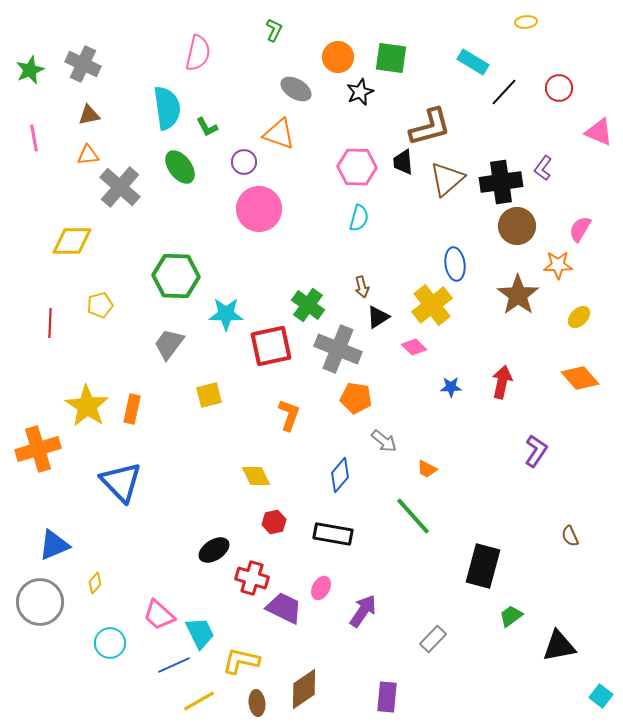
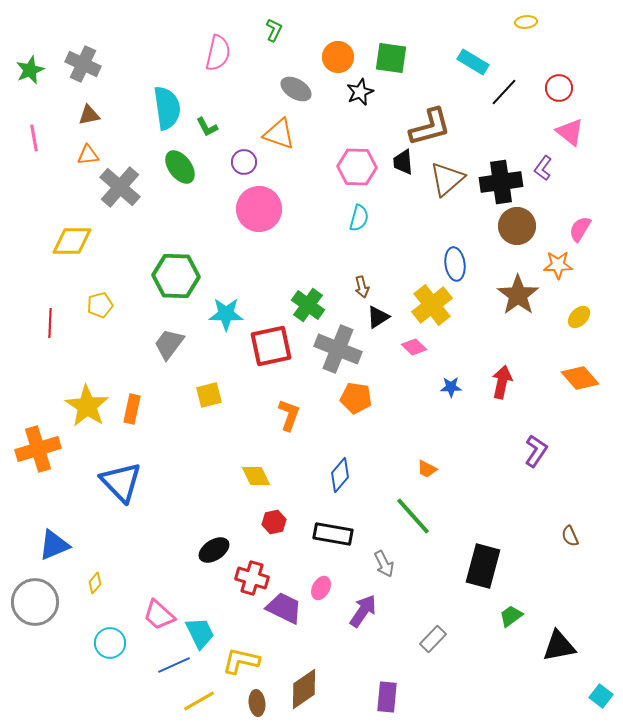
pink semicircle at (198, 53): moved 20 px right
pink triangle at (599, 132): moved 29 px left; rotated 16 degrees clockwise
gray arrow at (384, 441): moved 123 px down; rotated 24 degrees clockwise
gray circle at (40, 602): moved 5 px left
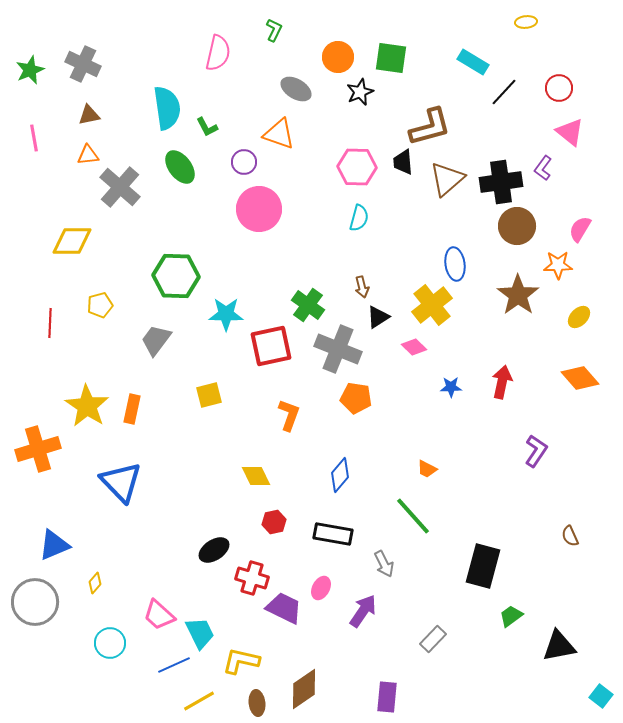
gray trapezoid at (169, 344): moved 13 px left, 4 px up
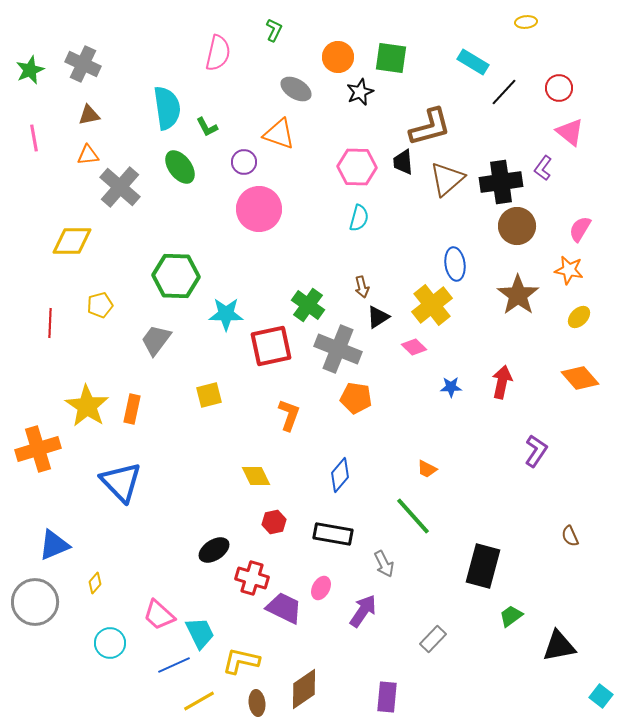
orange star at (558, 265): moved 11 px right, 5 px down; rotated 12 degrees clockwise
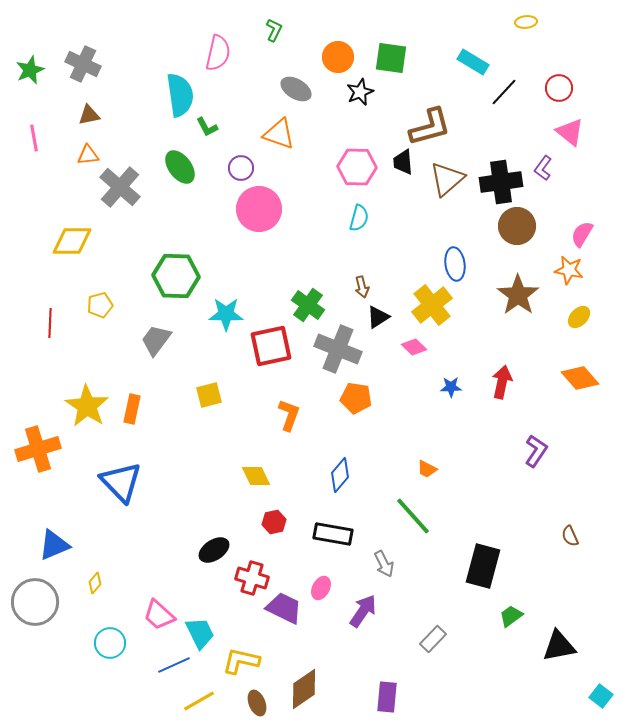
cyan semicircle at (167, 108): moved 13 px right, 13 px up
purple circle at (244, 162): moved 3 px left, 6 px down
pink semicircle at (580, 229): moved 2 px right, 5 px down
brown ellipse at (257, 703): rotated 15 degrees counterclockwise
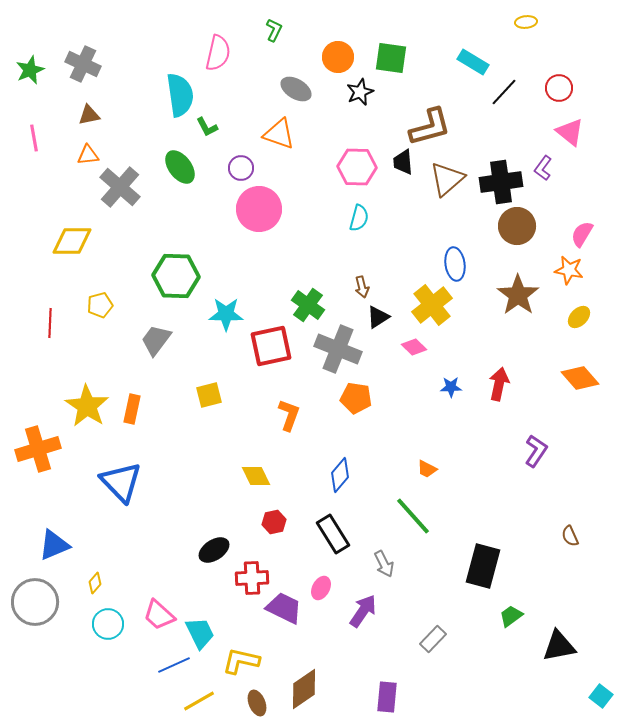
red arrow at (502, 382): moved 3 px left, 2 px down
black rectangle at (333, 534): rotated 48 degrees clockwise
red cross at (252, 578): rotated 20 degrees counterclockwise
cyan circle at (110, 643): moved 2 px left, 19 px up
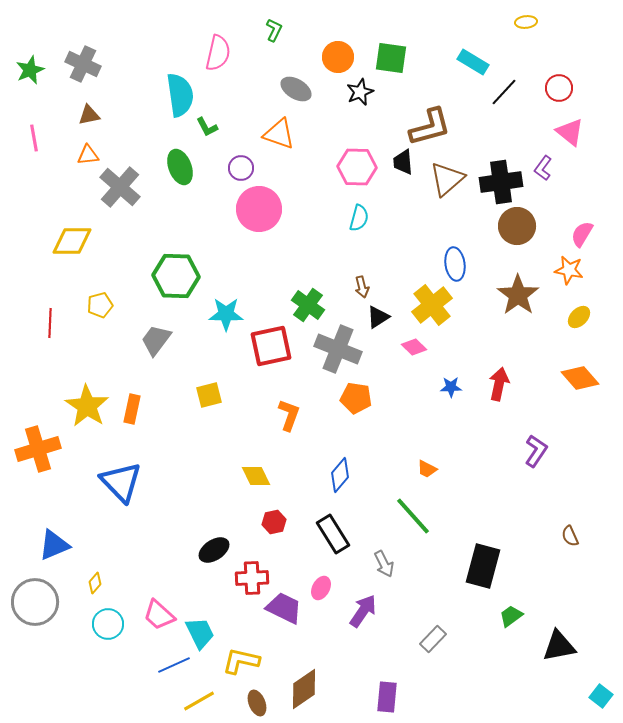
green ellipse at (180, 167): rotated 16 degrees clockwise
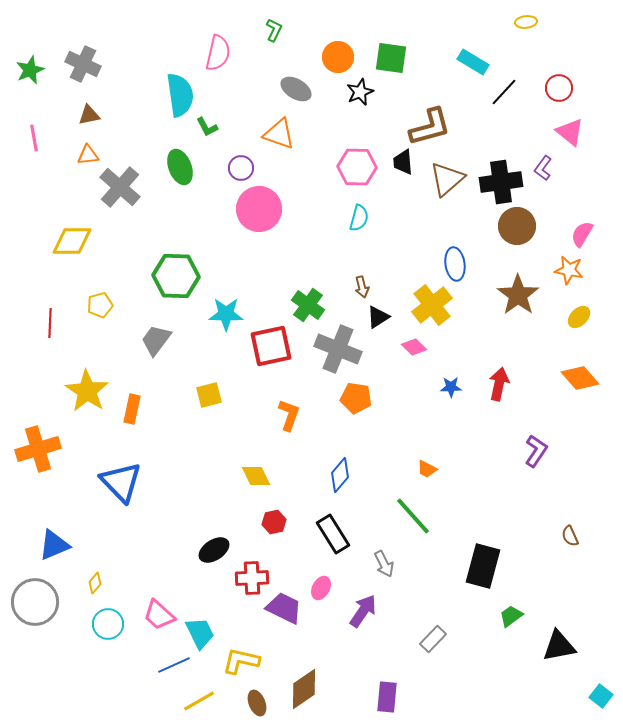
yellow star at (87, 406): moved 15 px up
